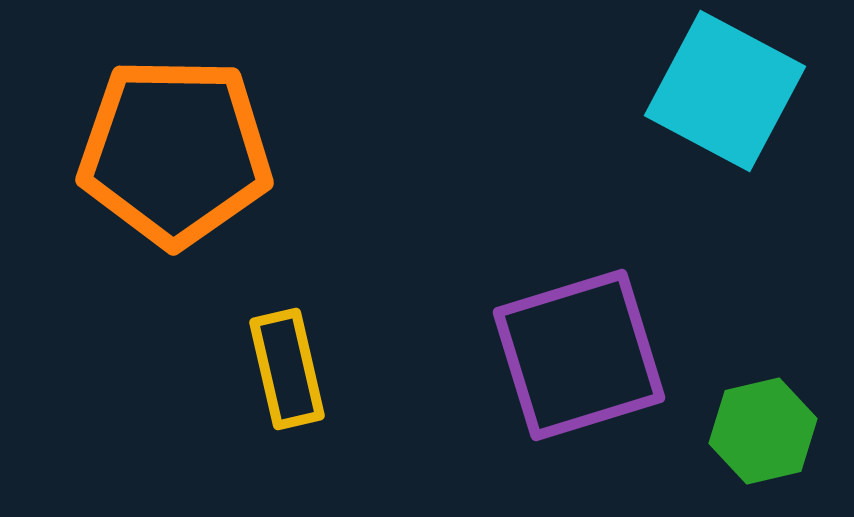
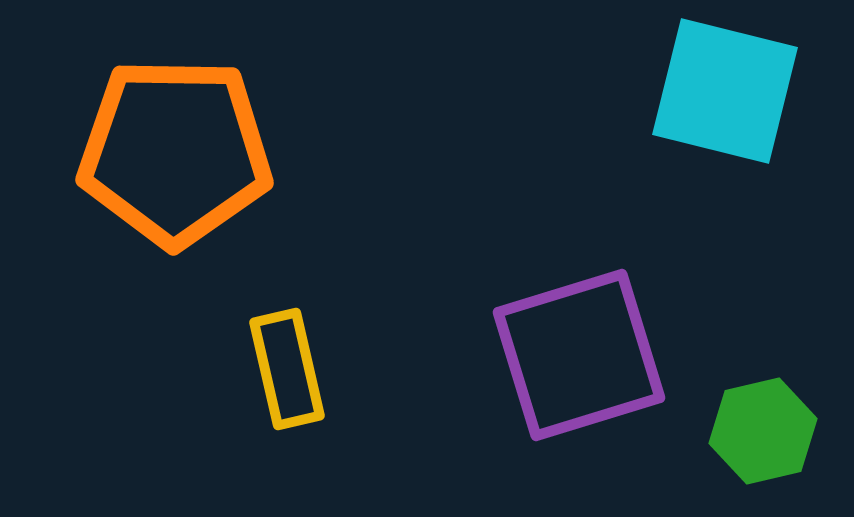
cyan square: rotated 14 degrees counterclockwise
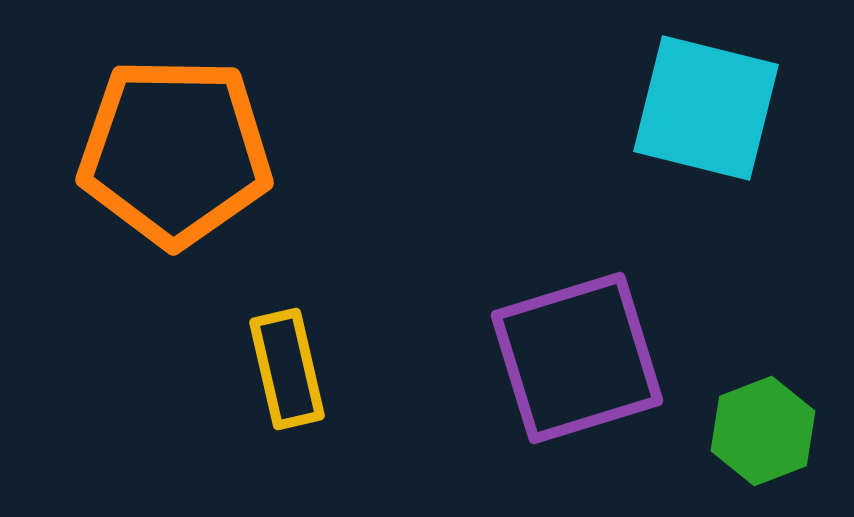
cyan square: moved 19 px left, 17 px down
purple square: moved 2 px left, 3 px down
green hexagon: rotated 8 degrees counterclockwise
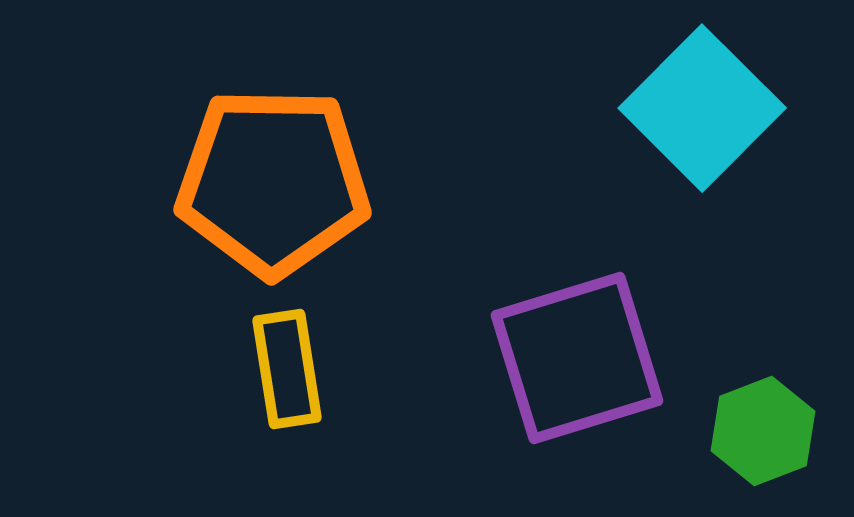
cyan square: moved 4 px left; rotated 31 degrees clockwise
orange pentagon: moved 98 px right, 30 px down
yellow rectangle: rotated 4 degrees clockwise
